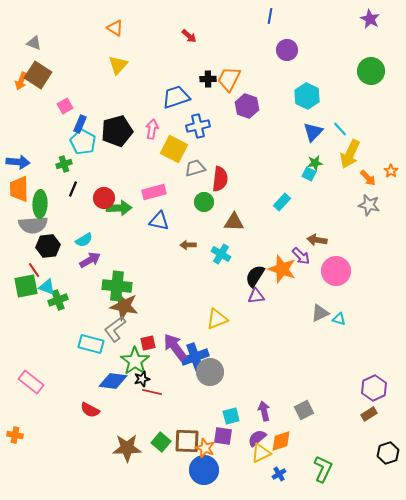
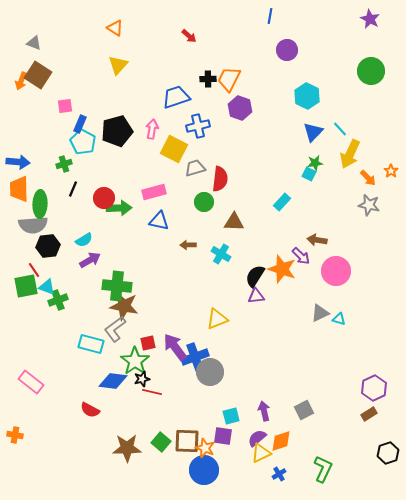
pink square at (65, 106): rotated 21 degrees clockwise
purple hexagon at (247, 106): moved 7 px left, 2 px down
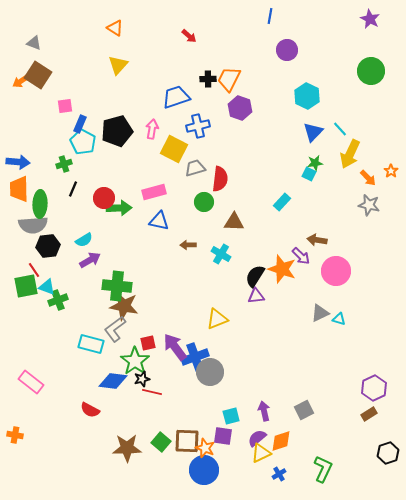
orange arrow at (21, 81): rotated 36 degrees clockwise
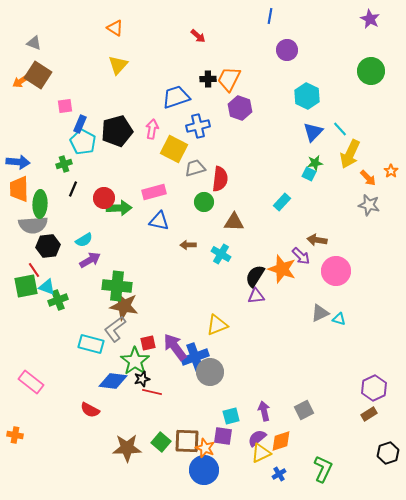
red arrow at (189, 36): moved 9 px right
yellow triangle at (217, 319): moved 6 px down
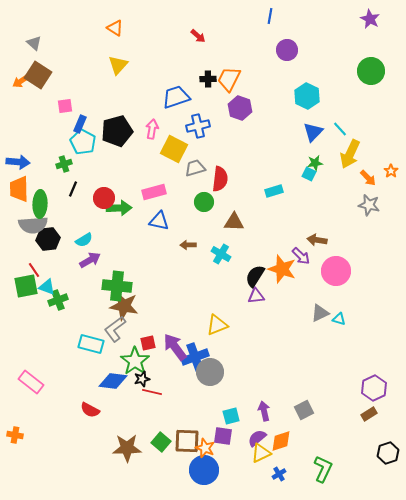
gray triangle at (34, 43): rotated 21 degrees clockwise
cyan rectangle at (282, 202): moved 8 px left, 11 px up; rotated 30 degrees clockwise
black hexagon at (48, 246): moved 7 px up
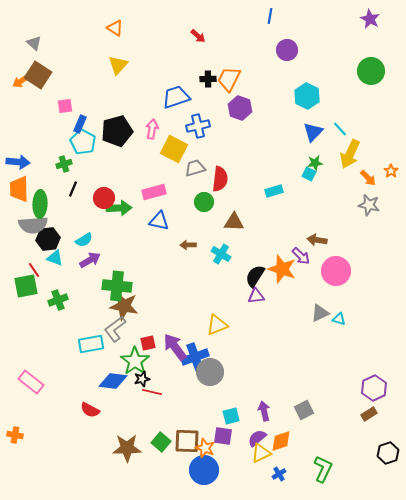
cyan triangle at (47, 287): moved 8 px right, 29 px up
cyan rectangle at (91, 344): rotated 25 degrees counterclockwise
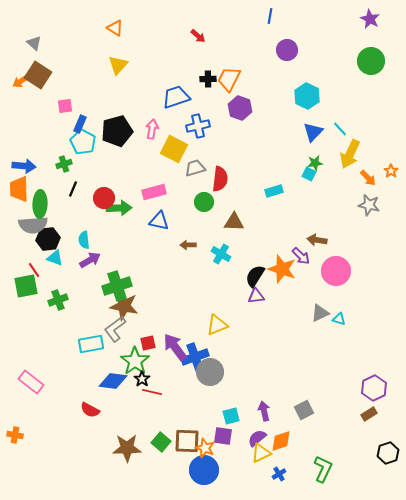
green circle at (371, 71): moved 10 px up
blue arrow at (18, 162): moved 6 px right, 4 px down
cyan semicircle at (84, 240): rotated 114 degrees clockwise
green cross at (117, 286): rotated 24 degrees counterclockwise
black star at (142, 379): rotated 21 degrees counterclockwise
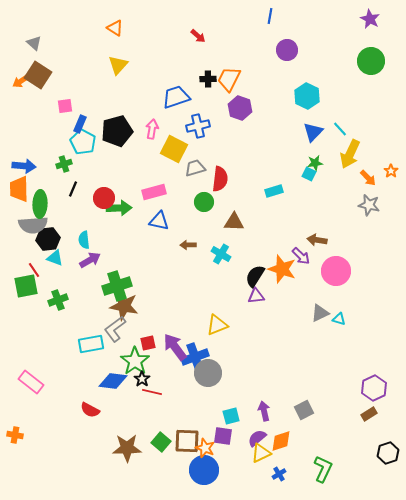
gray circle at (210, 372): moved 2 px left, 1 px down
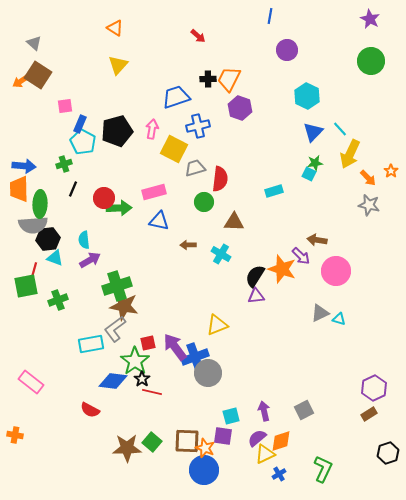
red line at (34, 270): rotated 49 degrees clockwise
green square at (161, 442): moved 9 px left
yellow triangle at (261, 453): moved 4 px right, 1 px down
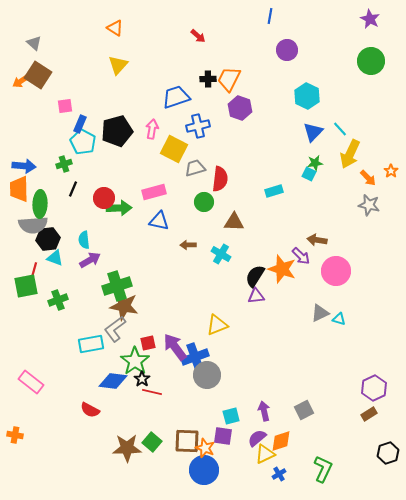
gray circle at (208, 373): moved 1 px left, 2 px down
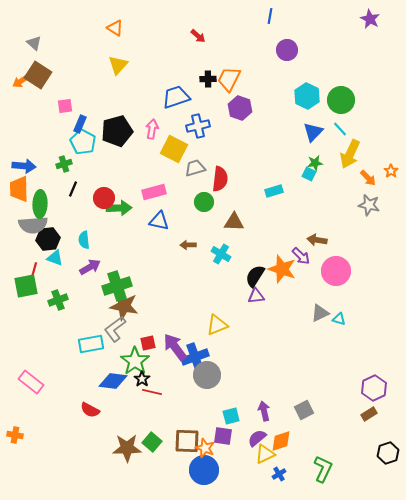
green circle at (371, 61): moved 30 px left, 39 px down
purple arrow at (90, 260): moved 7 px down
